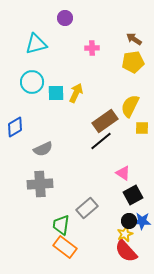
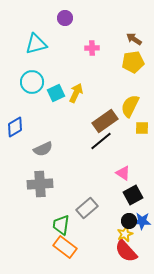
cyan square: rotated 24 degrees counterclockwise
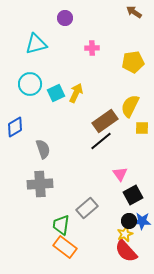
brown arrow: moved 27 px up
cyan circle: moved 2 px left, 2 px down
gray semicircle: rotated 84 degrees counterclockwise
pink triangle: moved 3 px left, 1 px down; rotated 21 degrees clockwise
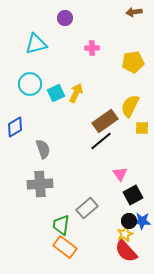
brown arrow: rotated 42 degrees counterclockwise
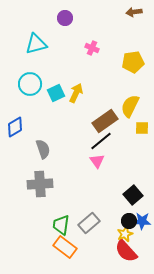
pink cross: rotated 24 degrees clockwise
pink triangle: moved 23 px left, 13 px up
black square: rotated 12 degrees counterclockwise
gray rectangle: moved 2 px right, 15 px down
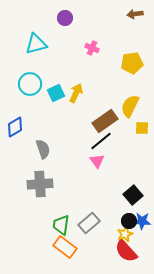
brown arrow: moved 1 px right, 2 px down
yellow pentagon: moved 1 px left, 1 px down
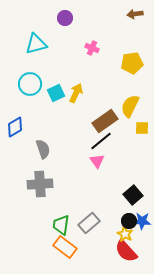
yellow star: rotated 21 degrees counterclockwise
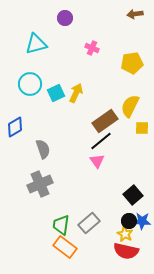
gray cross: rotated 20 degrees counterclockwise
red semicircle: rotated 35 degrees counterclockwise
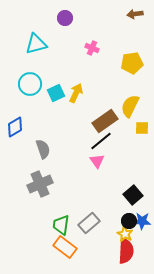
red semicircle: rotated 100 degrees counterclockwise
